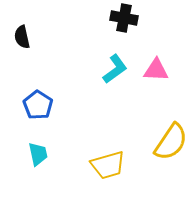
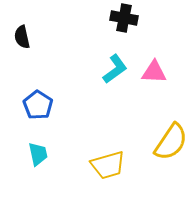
pink triangle: moved 2 px left, 2 px down
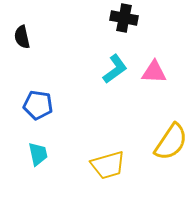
blue pentagon: rotated 24 degrees counterclockwise
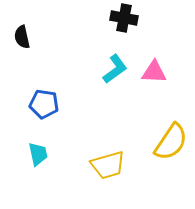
blue pentagon: moved 6 px right, 1 px up
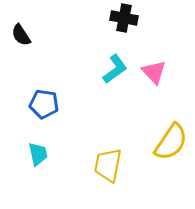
black semicircle: moved 1 px left, 2 px up; rotated 20 degrees counterclockwise
pink triangle: rotated 44 degrees clockwise
yellow trapezoid: rotated 117 degrees clockwise
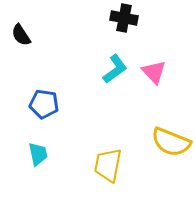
yellow semicircle: rotated 78 degrees clockwise
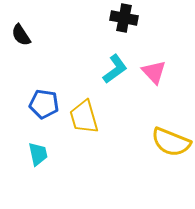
yellow trapezoid: moved 24 px left, 48 px up; rotated 27 degrees counterclockwise
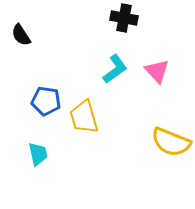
pink triangle: moved 3 px right, 1 px up
blue pentagon: moved 2 px right, 3 px up
